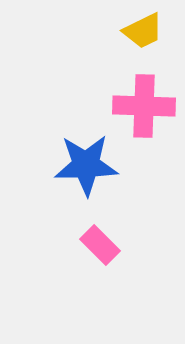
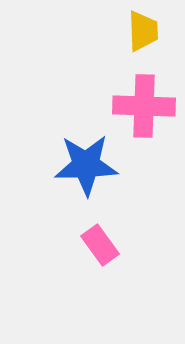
yellow trapezoid: rotated 66 degrees counterclockwise
pink rectangle: rotated 9 degrees clockwise
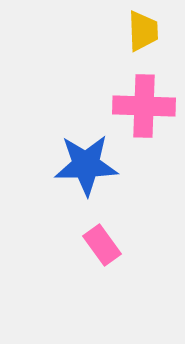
pink rectangle: moved 2 px right
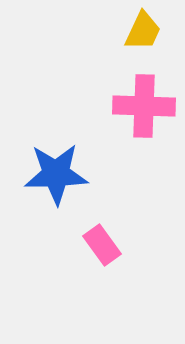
yellow trapezoid: rotated 27 degrees clockwise
blue star: moved 30 px left, 9 px down
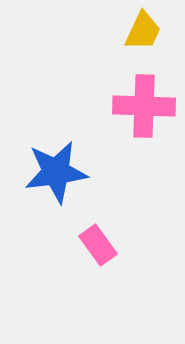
blue star: moved 2 px up; rotated 6 degrees counterclockwise
pink rectangle: moved 4 px left
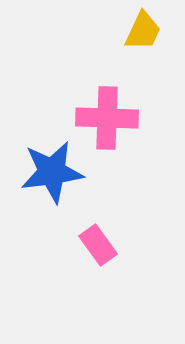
pink cross: moved 37 px left, 12 px down
blue star: moved 4 px left
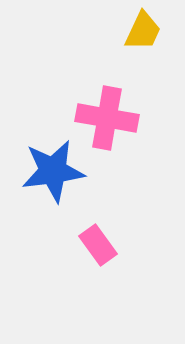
pink cross: rotated 8 degrees clockwise
blue star: moved 1 px right, 1 px up
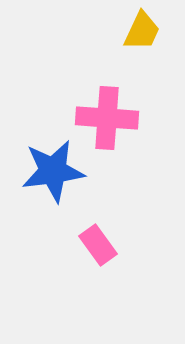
yellow trapezoid: moved 1 px left
pink cross: rotated 6 degrees counterclockwise
